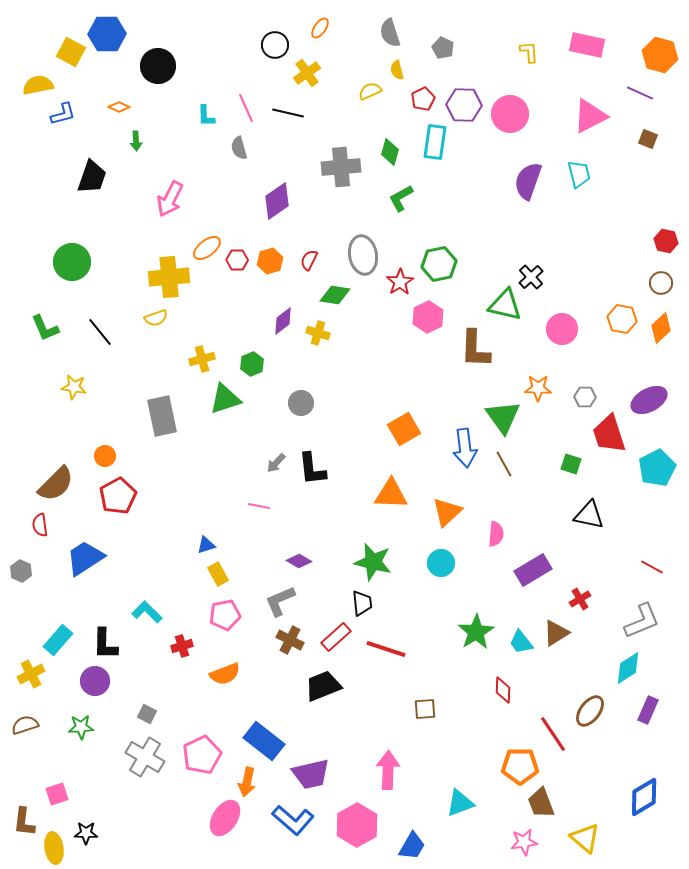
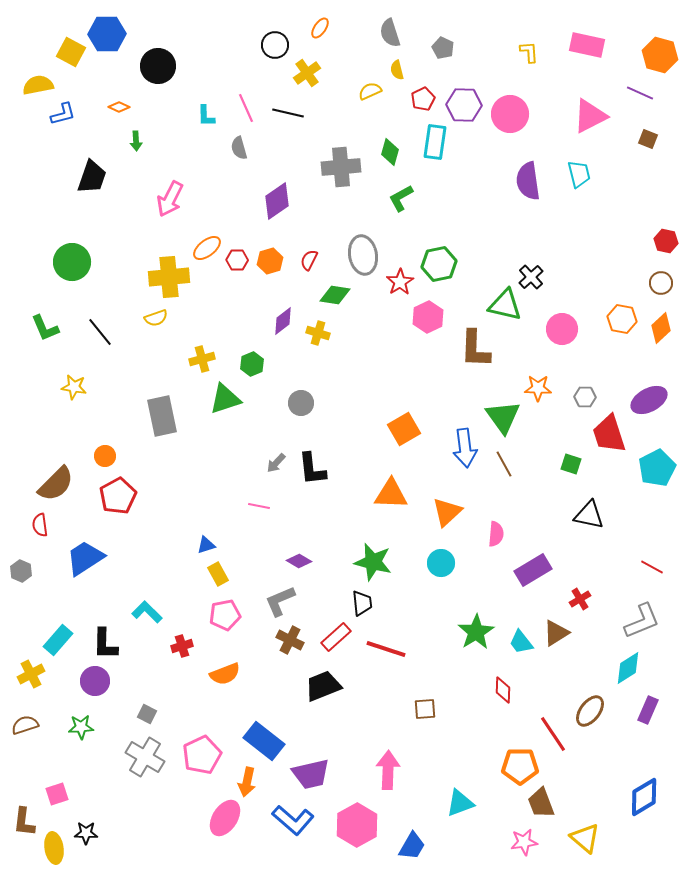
purple semicircle at (528, 181): rotated 27 degrees counterclockwise
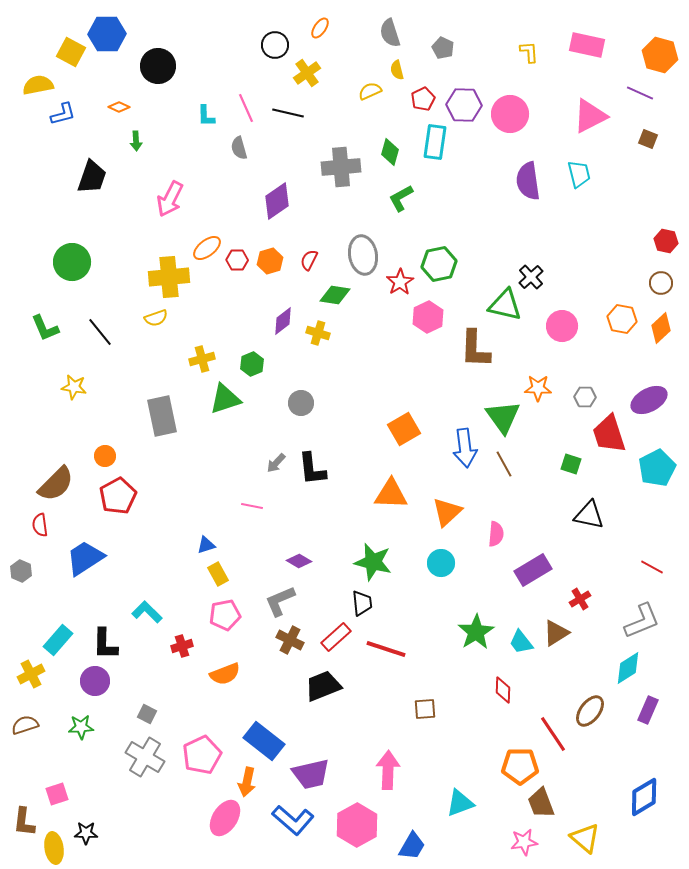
pink circle at (562, 329): moved 3 px up
pink line at (259, 506): moved 7 px left
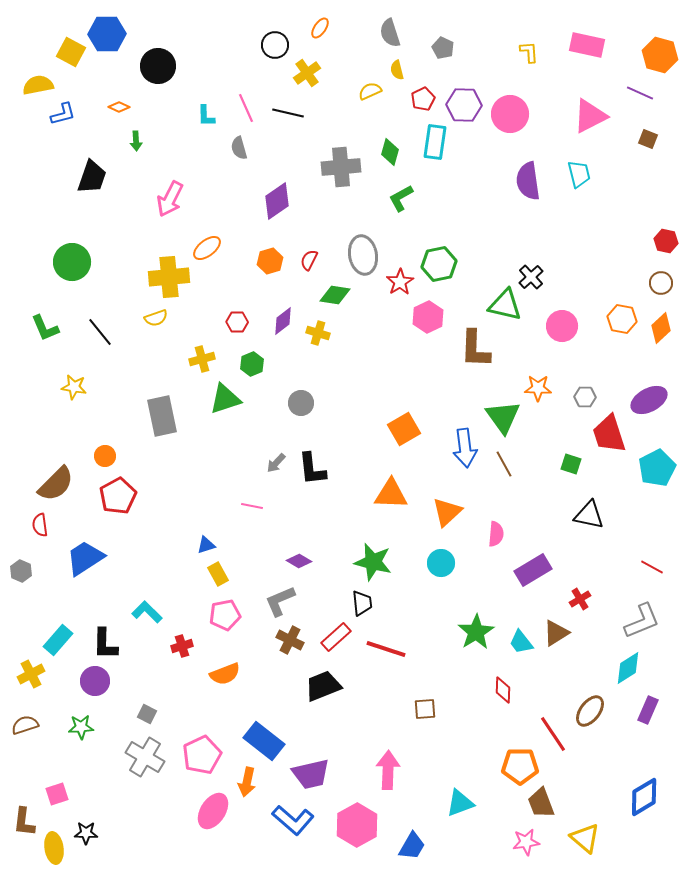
red hexagon at (237, 260): moved 62 px down
pink ellipse at (225, 818): moved 12 px left, 7 px up
pink star at (524, 842): moved 2 px right
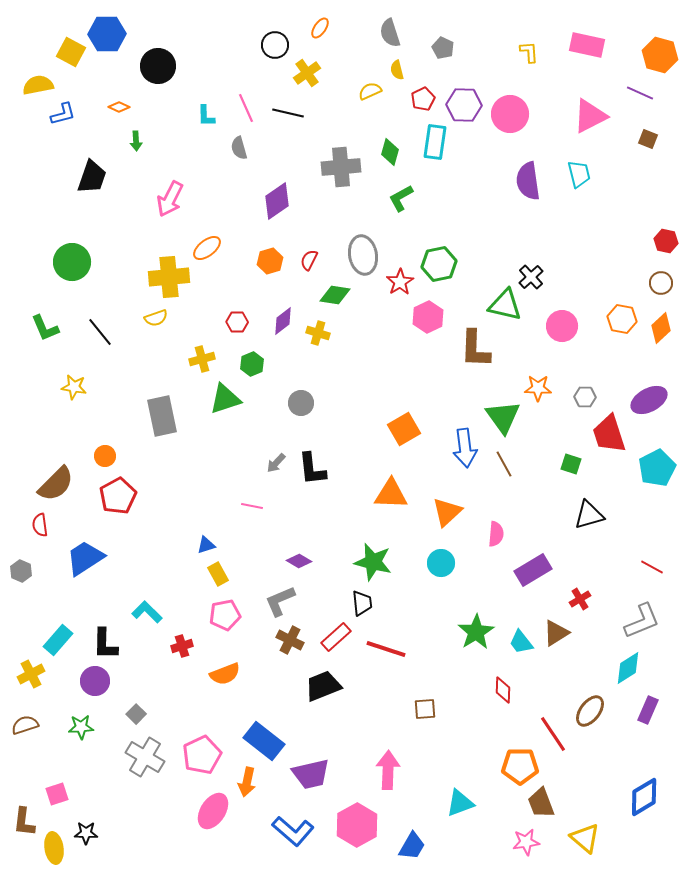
black triangle at (589, 515): rotated 28 degrees counterclockwise
gray square at (147, 714): moved 11 px left; rotated 18 degrees clockwise
blue L-shape at (293, 820): moved 11 px down
